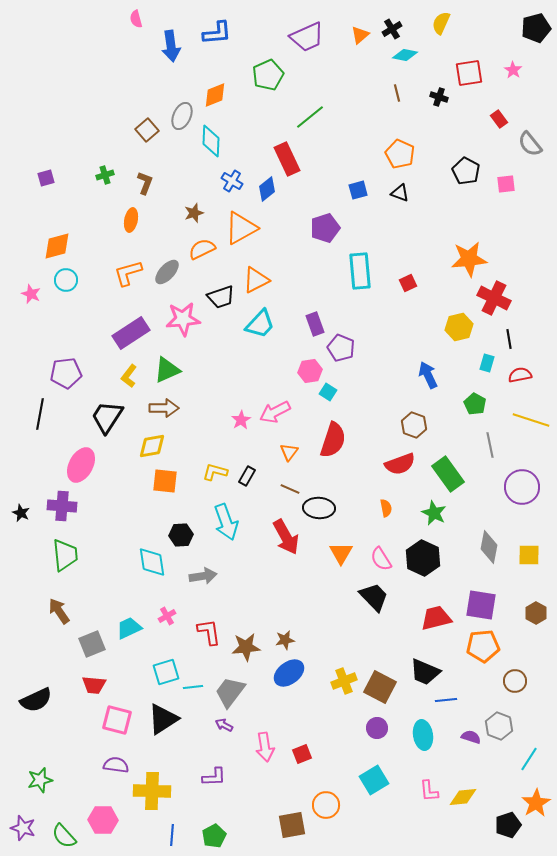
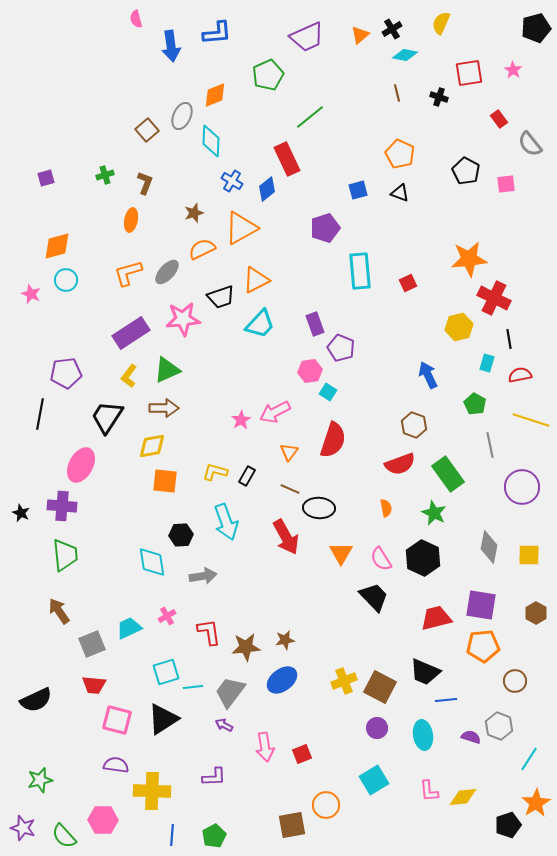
blue ellipse at (289, 673): moved 7 px left, 7 px down
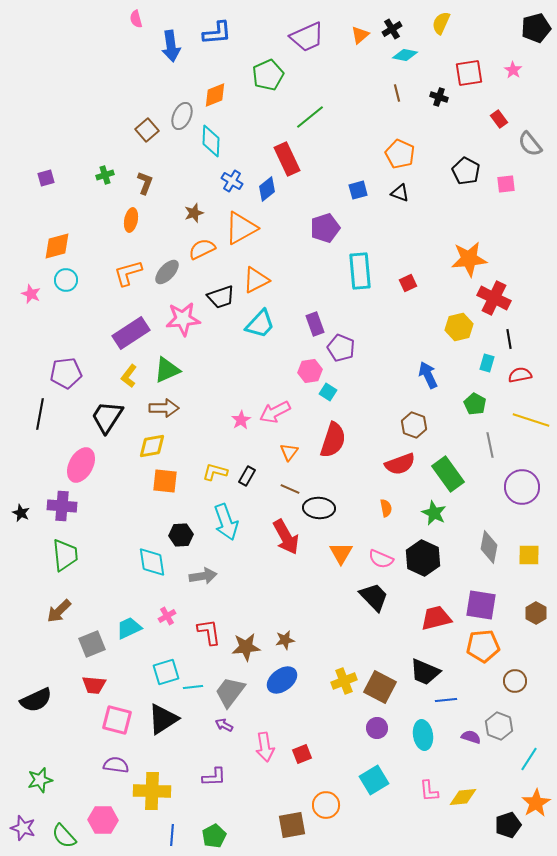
pink semicircle at (381, 559): rotated 35 degrees counterclockwise
brown arrow at (59, 611): rotated 100 degrees counterclockwise
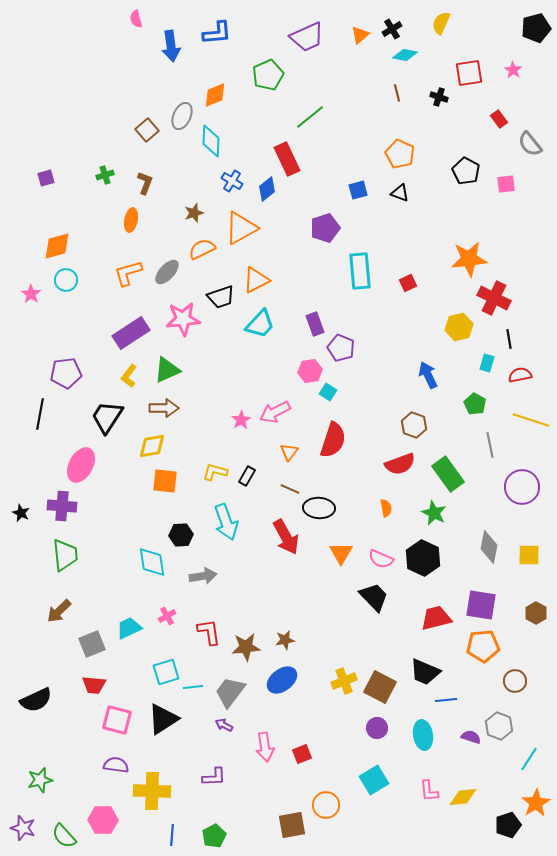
pink star at (31, 294): rotated 12 degrees clockwise
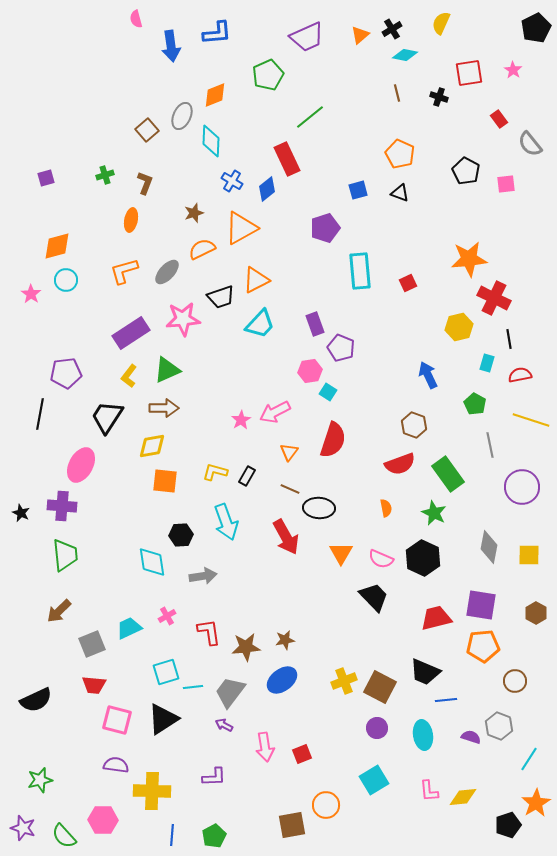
black pentagon at (536, 28): rotated 12 degrees counterclockwise
orange L-shape at (128, 273): moved 4 px left, 2 px up
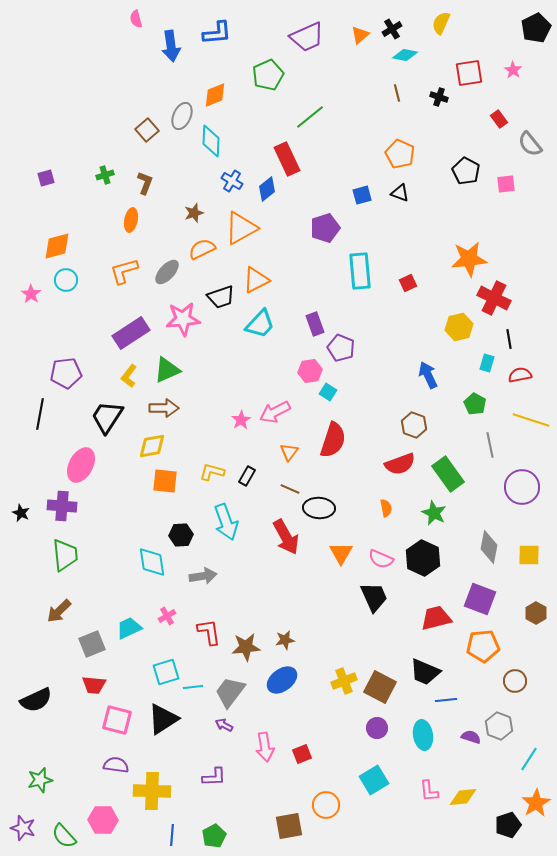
blue square at (358, 190): moved 4 px right, 5 px down
yellow L-shape at (215, 472): moved 3 px left
black trapezoid at (374, 597): rotated 20 degrees clockwise
purple square at (481, 605): moved 1 px left, 6 px up; rotated 12 degrees clockwise
brown square at (292, 825): moved 3 px left, 1 px down
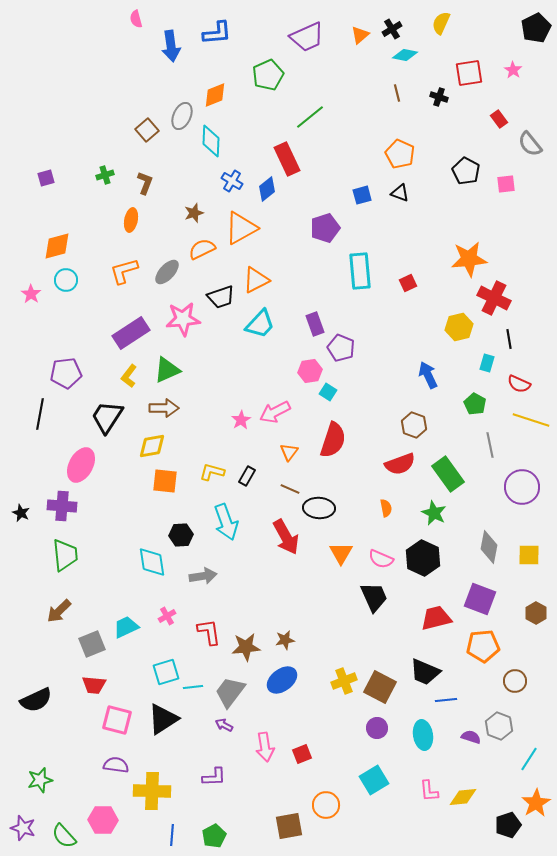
red semicircle at (520, 375): moved 1 px left, 9 px down; rotated 145 degrees counterclockwise
cyan trapezoid at (129, 628): moved 3 px left, 1 px up
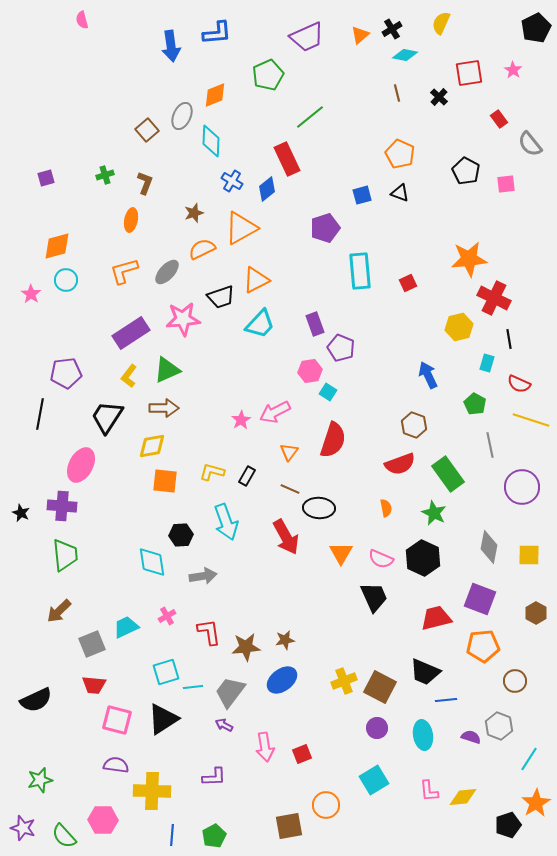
pink semicircle at (136, 19): moved 54 px left, 1 px down
black cross at (439, 97): rotated 24 degrees clockwise
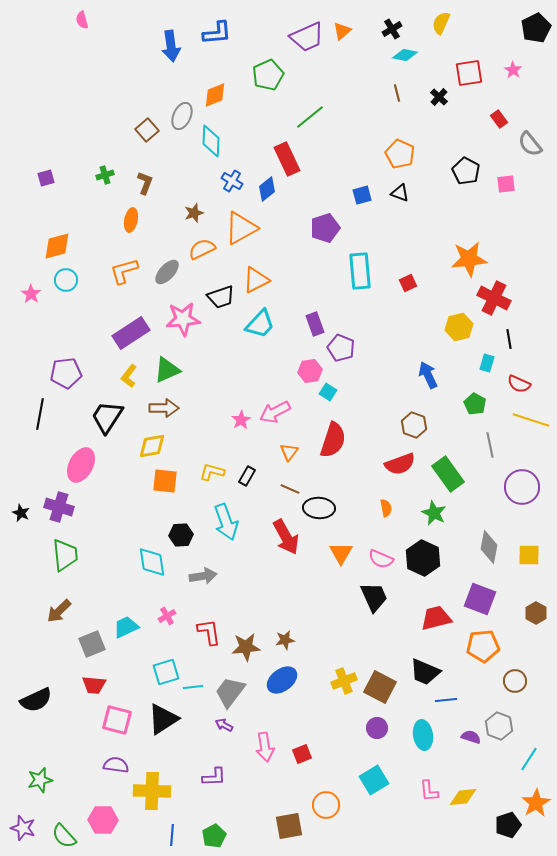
orange triangle at (360, 35): moved 18 px left, 4 px up
purple cross at (62, 506): moved 3 px left, 1 px down; rotated 12 degrees clockwise
